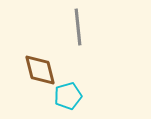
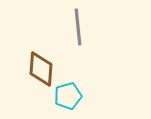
brown diamond: moved 1 px right, 1 px up; rotated 18 degrees clockwise
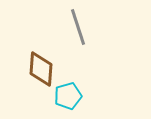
gray line: rotated 12 degrees counterclockwise
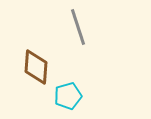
brown diamond: moved 5 px left, 2 px up
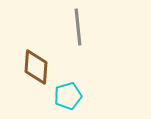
gray line: rotated 12 degrees clockwise
